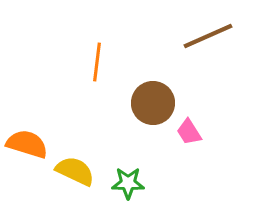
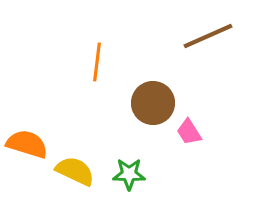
green star: moved 1 px right, 9 px up
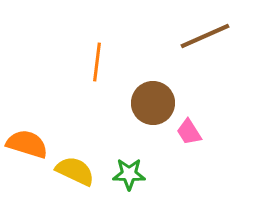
brown line: moved 3 px left
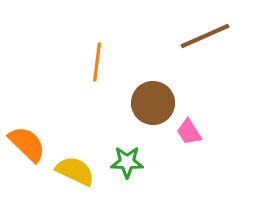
orange semicircle: rotated 27 degrees clockwise
green star: moved 2 px left, 12 px up
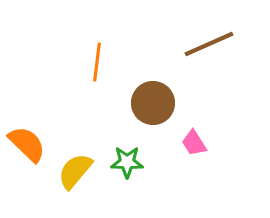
brown line: moved 4 px right, 8 px down
pink trapezoid: moved 5 px right, 11 px down
yellow semicircle: rotated 75 degrees counterclockwise
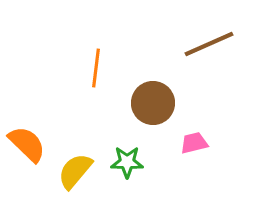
orange line: moved 1 px left, 6 px down
pink trapezoid: rotated 108 degrees clockwise
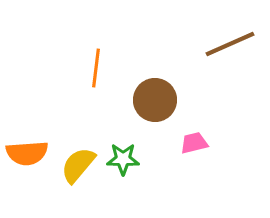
brown line: moved 21 px right
brown circle: moved 2 px right, 3 px up
orange semicircle: moved 9 px down; rotated 132 degrees clockwise
green star: moved 4 px left, 3 px up
yellow semicircle: moved 3 px right, 6 px up
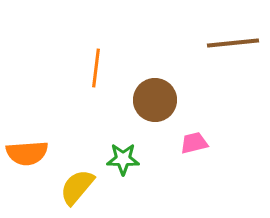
brown line: moved 3 px right, 1 px up; rotated 18 degrees clockwise
yellow semicircle: moved 1 px left, 22 px down
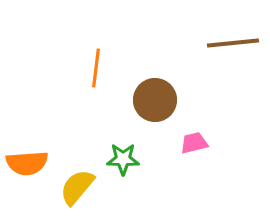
orange semicircle: moved 10 px down
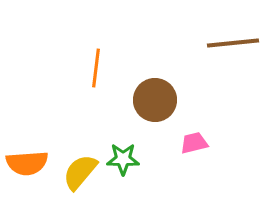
yellow semicircle: moved 3 px right, 15 px up
